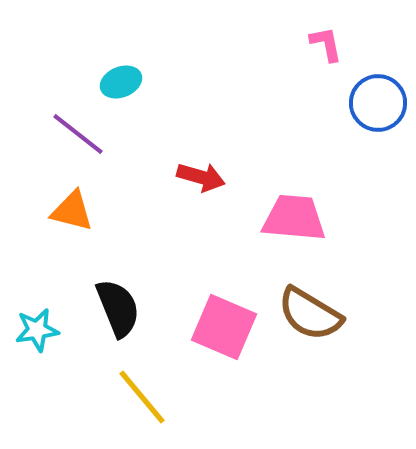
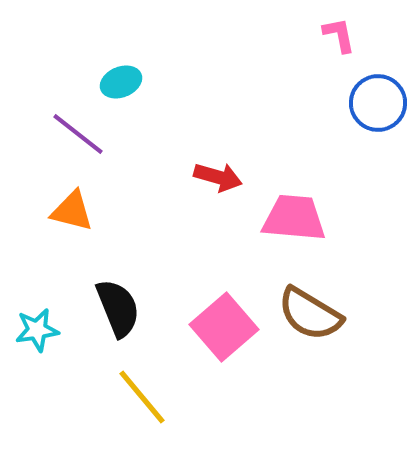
pink L-shape: moved 13 px right, 9 px up
red arrow: moved 17 px right
pink square: rotated 26 degrees clockwise
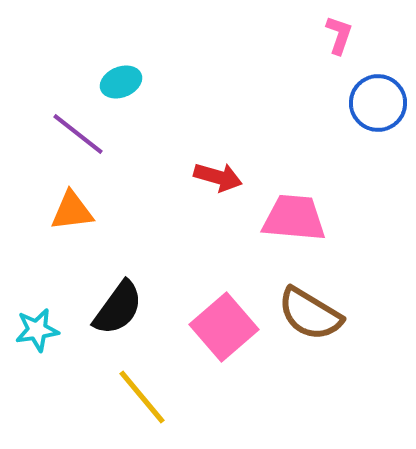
pink L-shape: rotated 30 degrees clockwise
orange triangle: rotated 21 degrees counterclockwise
black semicircle: rotated 58 degrees clockwise
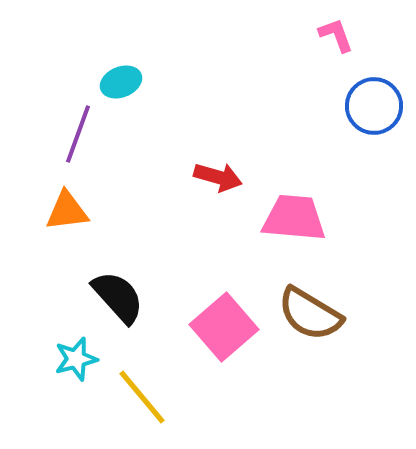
pink L-shape: moved 3 px left; rotated 39 degrees counterclockwise
blue circle: moved 4 px left, 3 px down
purple line: rotated 72 degrees clockwise
orange triangle: moved 5 px left
black semicircle: moved 11 px up; rotated 78 degrees counterclockwise
cyan star: moved 39 px right, 29 px down; rotated 6 degrees counterclockwise
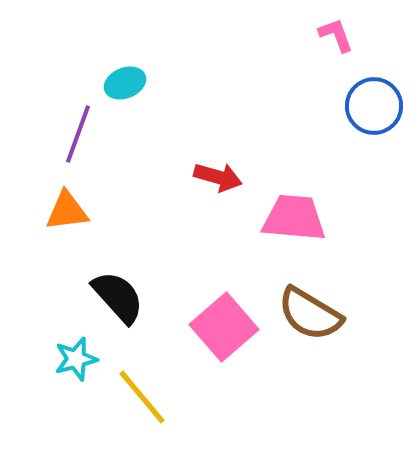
cyan ellipse: moved 4 px right, 1 px down
